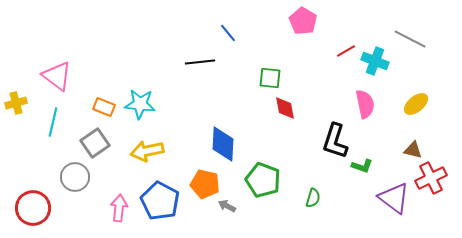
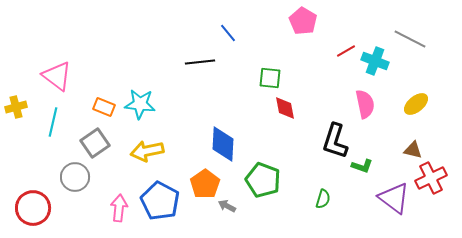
yellow cross: moved 4 px down
orange pentagon: rotated 24 degrees clockwise
green semicircle: moved 10 px right, 1 px down
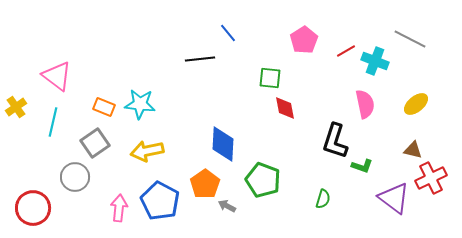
pink pentagon: moved 1 px right, 19 px down; rotated 8 degrees clockwise
black line: moved 3 px up
yellow cross: rotated 20 degrees counterclockwise
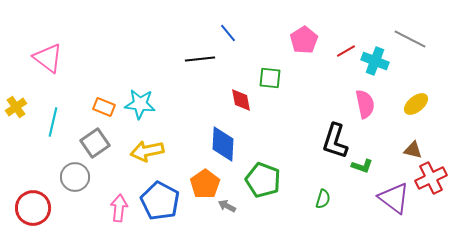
pink triangle: moved 9 px left, 18 px up
red diamond: moved 44 px left, 8 px up
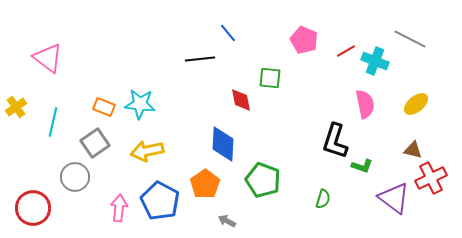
pink pentagon: rotated 16 degrees counterclockwise
gray arrow: moved 15 px down
